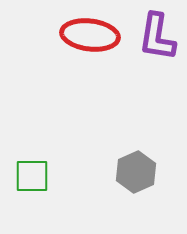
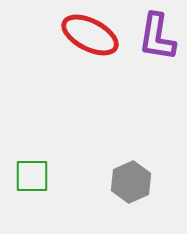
red ellipse: rotated 20 degrees clockwise
gray hexagon: moved 5 px left, 10 px down
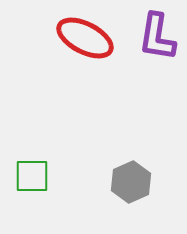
red ellipse: moved 5 px left, 3 px down
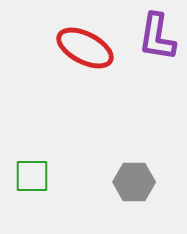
red ellipse: moved 10 px down
gray hexagon: moved 3 px right; rotated 24 degrees clockwise
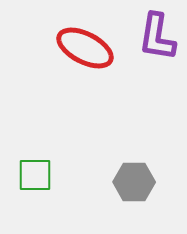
green square: moved 3 px right, 1 px up
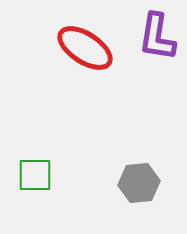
red ellipse: rotated 6 degrees clockwise
gray hexagon: moved 5 px right, 1 px down; rotated 6 degrees counterclockwise
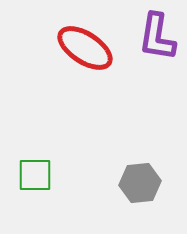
gray hexagon: moved 1 px right
